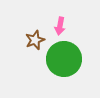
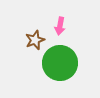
green circle: moved 4 px left, 4 px down
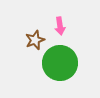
pink arrow: rotated 18 degrees counterclockwise
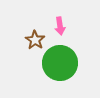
brown star: rotated 18 degrees counterclockwise
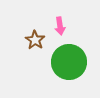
green circle: moved 9 px right, 1 px up
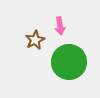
brown star: rotated 12 degrees clockwise
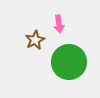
pink arrow: moved 1 px left, 2 px up
